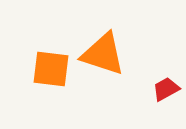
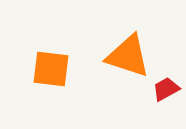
orange triangle: moved 25 px right, 2 px down
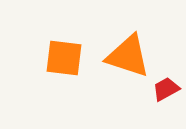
orange square: moved 13 px right, 11 px up
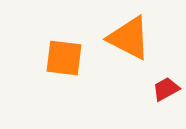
orange triangle: moved 1 px right, 18 px up; rotated 9 degrees clockwise
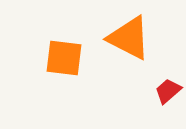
red trapezoid: moved 2 px right, 2 px down; rotated 12 degrees counterclockwise
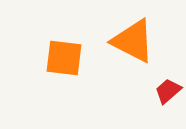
orange triangle: moved 4 px right, 3 px down
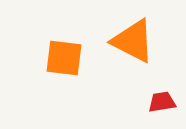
red trapezoid: moved 6 px left, 11 px down; rotated 32 degrees clockwise
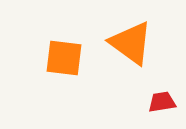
orange triangle: moved 2 px left, 2 px down; rotated 9 degrees clockwise
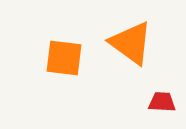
red trapezoid: rotated 12 degrees clockwise
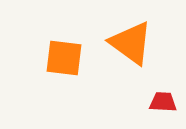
red trapezoid: moved 1 px right
